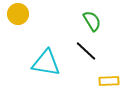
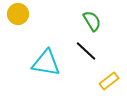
yellow rectangle: rotated 36 degrees counterclockwise
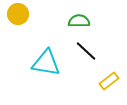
green semicircle: moved 13 px left; rotated 60 degrees counterclockwise
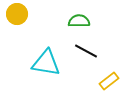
yellow circle: moved 1 px left
black line: rotated 15 degrees counterclockwise
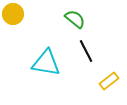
yellow circle: moved 4 px left
green semicircle: moved 4 px left, 2 px up; rotated 40 degrees clockwise
black line: rotated 35 degrees clockwise
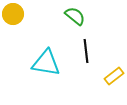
green semicircle: moved 3 px up
black line: rotated 20 degrees clockwise
yellow rectangle: moved 5 px right, 5 px up
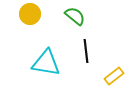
yellow circle: moved 17 px right
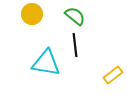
yellow circle: moved 2 px right
black line: moved 11 px left, 6 px up
yellow rectangle: moved 1 px left, 1 px up
